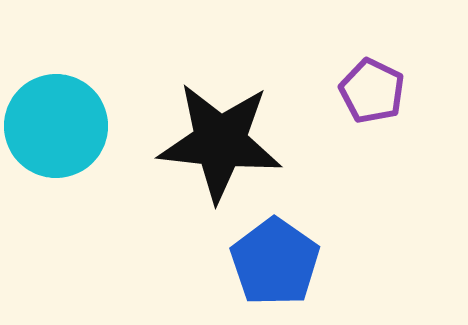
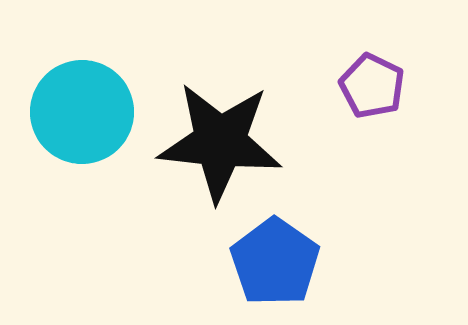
purple pentagon: moved 5 px up
cyan circle: moved 26 px right, 14 px up
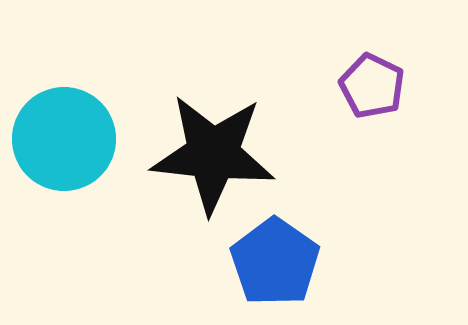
cyan circle: moved 18 px left, 27 px down
black star: moved 7 px left, 12 px down
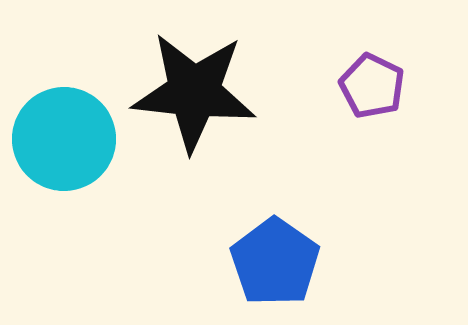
black star: moved 19 px left, 62 px up
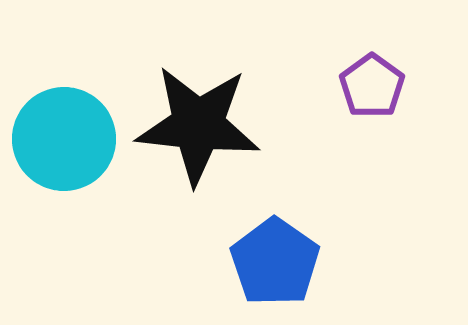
purple pentagon: rotated 10 degrees clockwise
black star: moved 4 px right, 33 px down
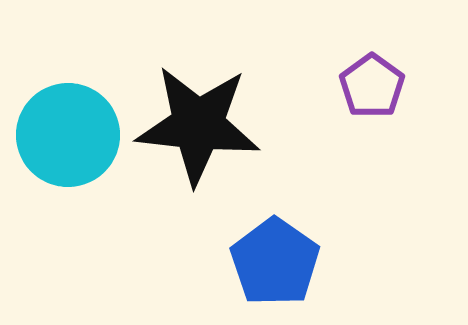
cyan circle: moved 4 px right, 4 px up
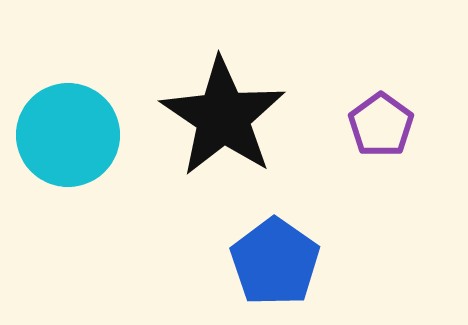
purple pentagon: moved 9 px right, 39 px down
black star: moved 25 px right, 8 px up; rotated 28 degrees clockwise
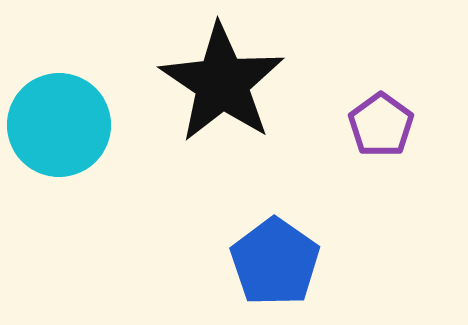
black star: moved 1 px left, 34 px up
cyan circle: moved 9 px left, 10 px up
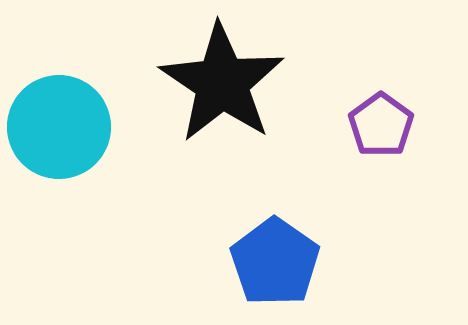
cyan circle: moved 2 px down
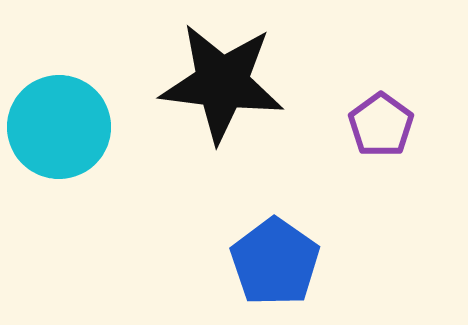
black star: rotated 27 degrees counterclockwise
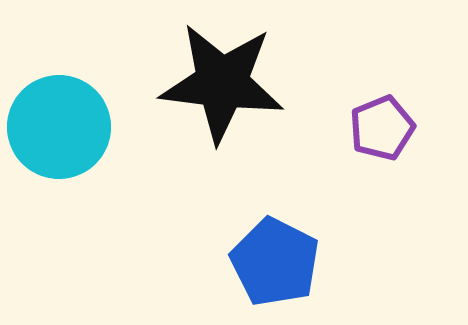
purple pentagon: moved 1 px right, 3 px down; rotated 14 degrees clockwise
blue pentagon: rotated 8 degrees counterclockwise
